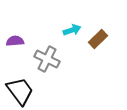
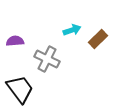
black trapezoid: moved 2 px up
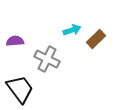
brown rectangle: moved 2 px left
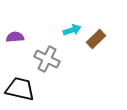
purple semicircle: moved 4 px up
black trapezoid: rotated 40 degrees counterclockwise
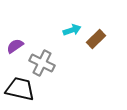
purple semicircle: moved 9 px down; rotated 30 degrees counterclockwise
gray cross: moved 5 px left, 4 px down
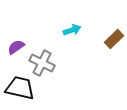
brown rectangle: moved 18 px right
purple semicircle: moved 1 px right, 1 px down
black trapezoid: moved 1 px up
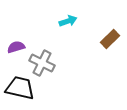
cyan arrow: moved 4 px left, 9 px up
brown rectangle: moved 4 px left
purple semicircle: rotated 18 degrees clockwise
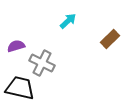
cyan arrow: rotated 24 degrees counterclockwise
purple semicircle: moved 1 px up
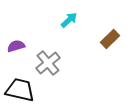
cyan arrow: moved 1 px right, 1 px up
gray cross: moved 6 px right; rotated 25 degrees clockwise
black trapezoid: moved 2 px down
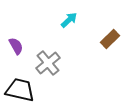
purple semicircle: rotated 78 degrees clockwise
